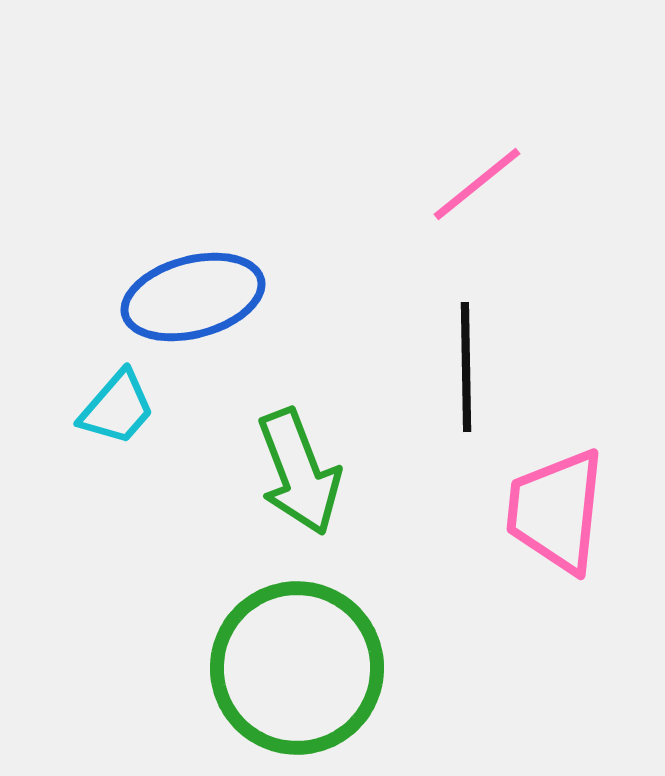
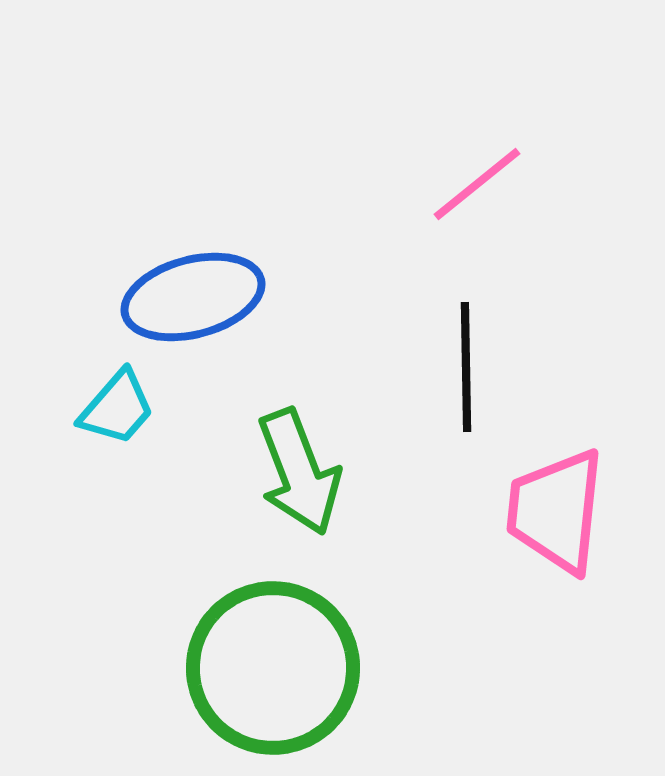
green circle: moved 24 px left
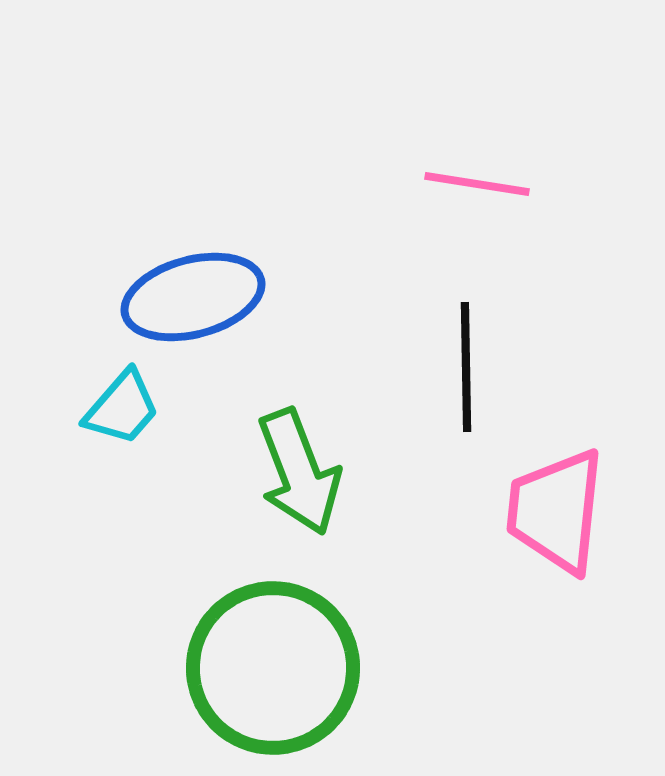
pink line: rotated 48 degrees clockwise
cyan trapezoid: moved 5 px right
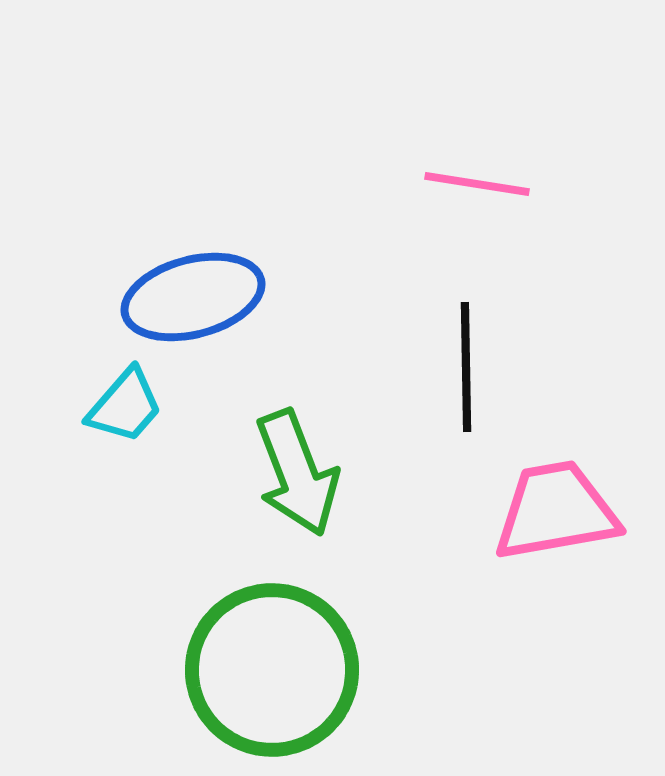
cyan trapezoid: moved 3 px right, 2 px up
green arrow: moved 2 px left, 1 px down
pink trapezoid: rotated 74 degrees clockwise
green circle: moved 1 px left, 2 px down
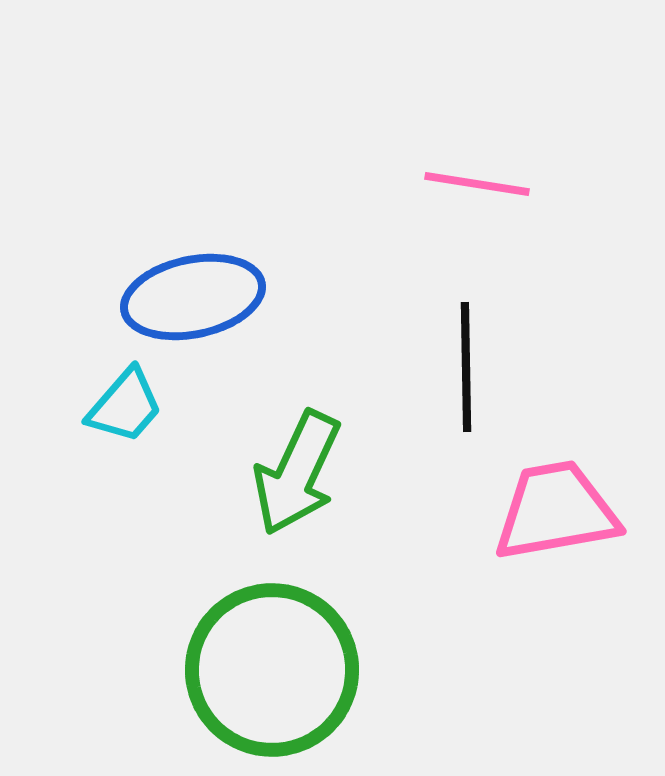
blue ellipse: rotated 3 degrees clockwise
green arrow: rotated 46 degrees clockwise
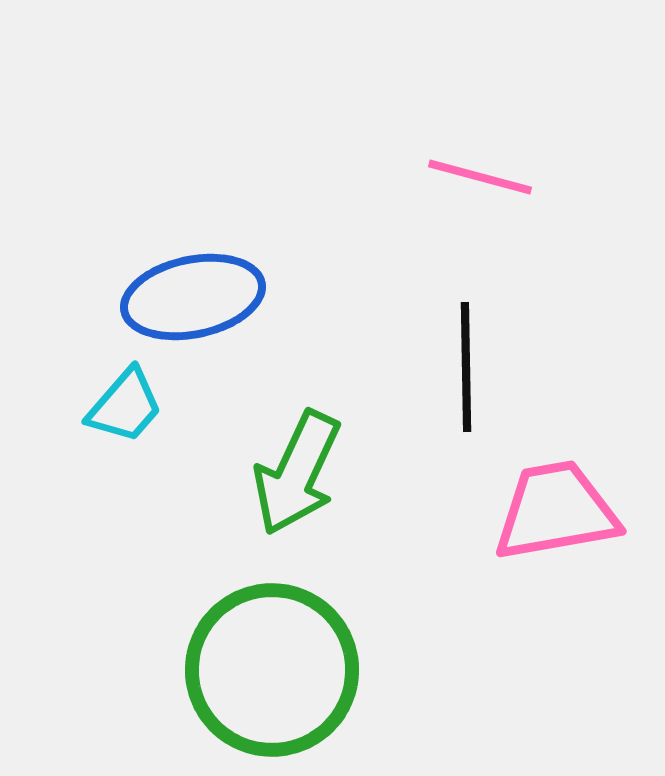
pink line: moved 3 px right, 7 px up; rotated 6 degrees clockwise
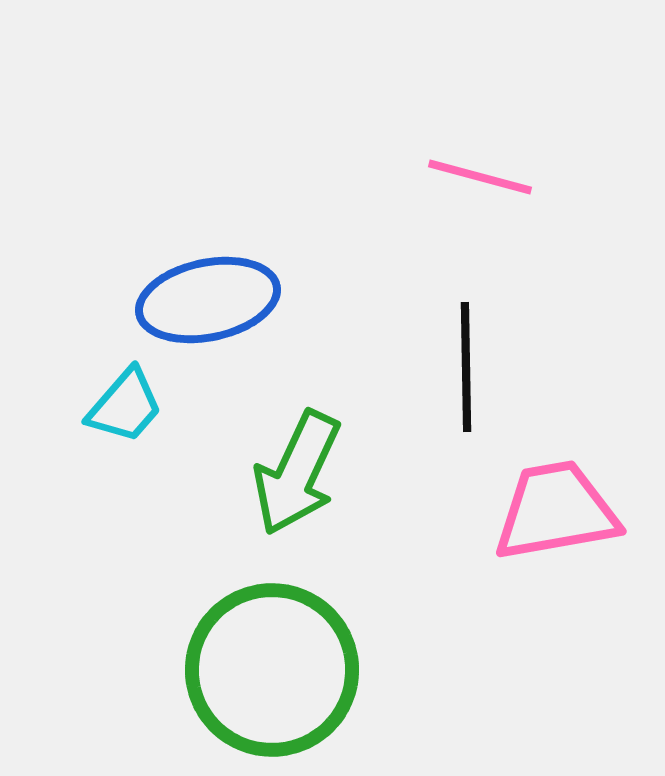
blue ellipse: moved 15 px right, 3 px down
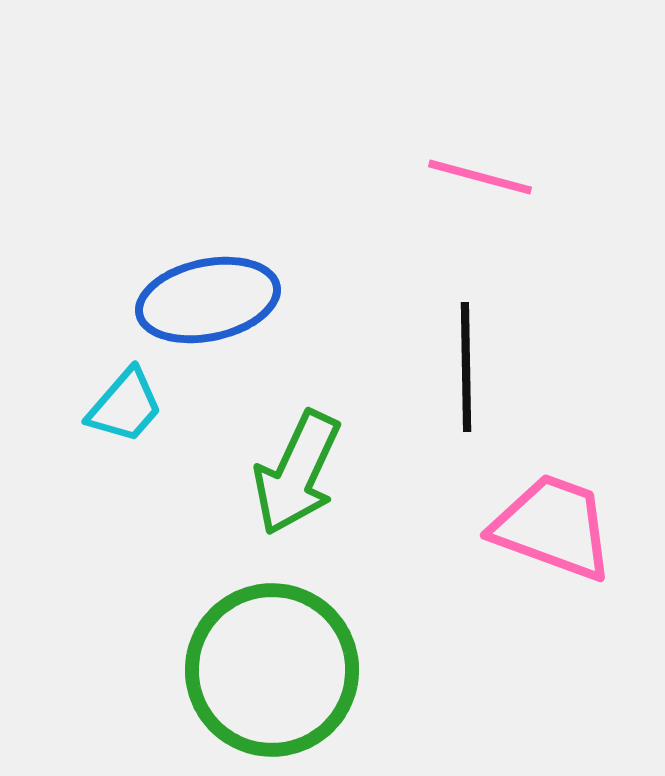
pink trapezoid: moved 3 px left, 16 px down; rotated 30 degrees clockwise
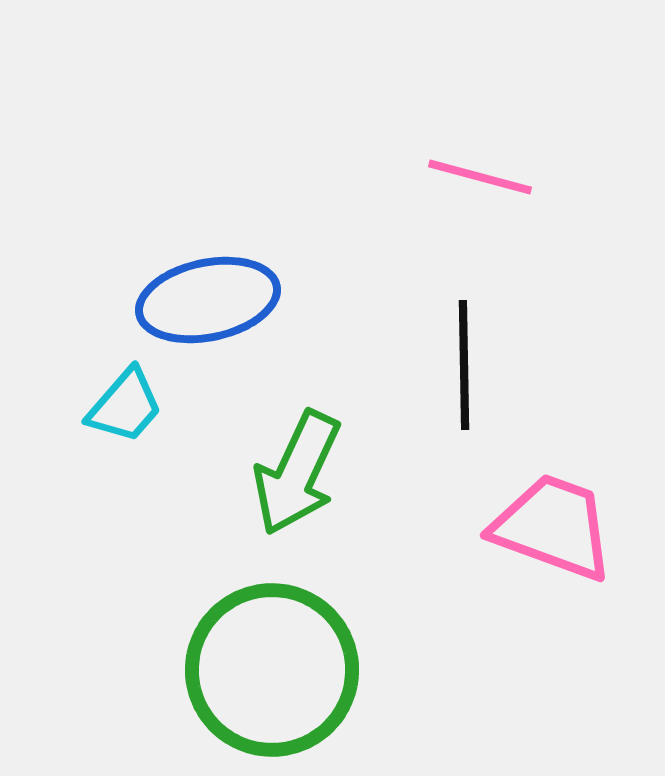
black line: moved 2 px left, 2 px up
